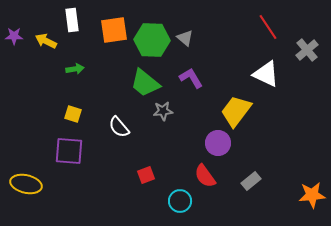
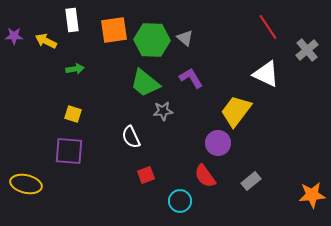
white semicircle: moved 12 px right, 10 px down; rotated 15 degrees clockwise
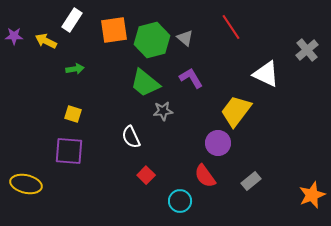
white rectangle: rotated 40 degrees clockwise
red line: moved 37 px left
green hexagon: rotated 16 degrees counterclockwise
red square: rotated 24 degrees counterclockwise
orange star: rotated 16 degrees counterclockwise
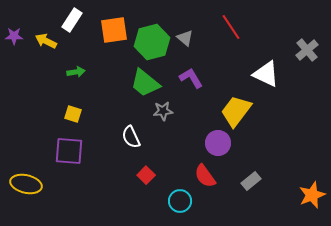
green hexagon: moved 2 px down
green arrow: moved 1 px right, 3 px down
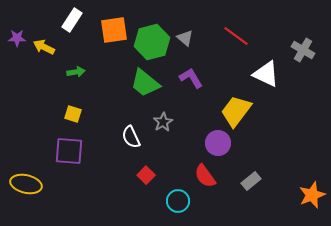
red line: moved 5 px right, 9 px down; rotated 20 degrees counterclockwise
purple star: moved 3 px right, 2 px down
yellow arrow: moved 2 px left, 6 px down
gray cross: moved 4 px left; rotated 20 degrees counterclockwise
gray star: moved 11 px down; rotated 24 degrees counterclockwise
cyan circle: moved 2 px left
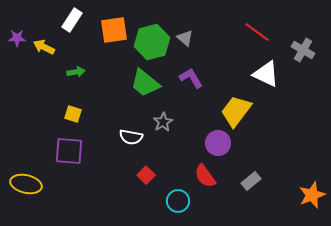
red line: moved 21 px right, 4 px up
white semicircle: rotated 55 degrees counterclockwise
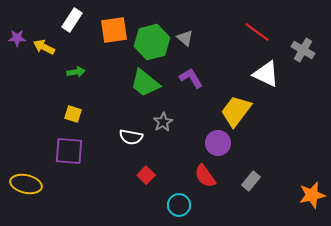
gray rectangle: rotated 12 degrees counterclockwise
orange star: rotated 8 degrees clockwise
cyan circle: moved 1 px right, 4 px down
